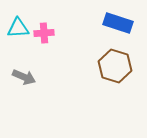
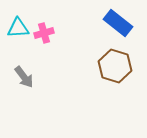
blue rectangle: rotated 20 degrees clockwise
pink cross: rotated 12 degrees counterclockwise
gray arrow: rotated 30 degrees clockwise
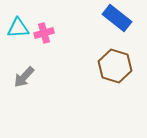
blue rectangle: moved 1 px left, 5 px up
gray arrow: rotated 80 degrees clockwise
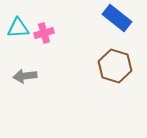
gray arrow: moved 1 px right, 1 px up; rotated 40 degrees clockwise
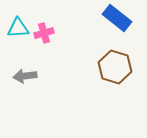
brown hexagon: moved 1 px down
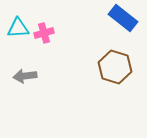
blue rectangle: moved 6 px right
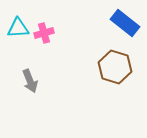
blue rectangle: moved 2 px right, 5 px down
gray arrow: moved 5 px right, 5 px down; rotated 105 degrees counterclockwise
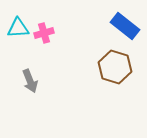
blue rectangle: moved 3 px down
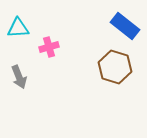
pink cross: moved 5 px right, 14 px down
gray arrow: moved 11 px left, 4 px up
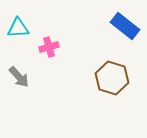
brown hexagon: moved 3 px left, 11 px down
gray arrow: rotated 20 degrees counterclockwise
